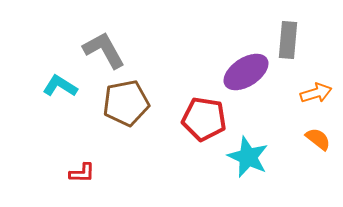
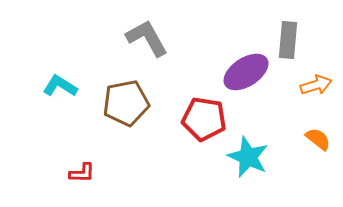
gray L-shape: moved 43 px right, 12 px up
orange arrow: moved 8 px up
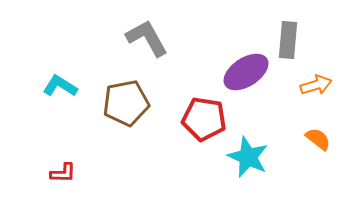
red L-shape: moved 19 px left
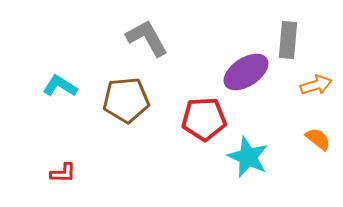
brown pentagon: moved 3 px up; rotated 6 degrees clockwise
red pentagon: rotated 12 degrees counterclockwise
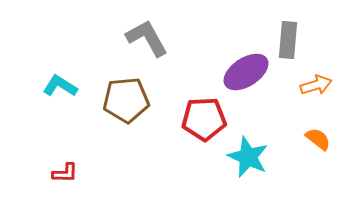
red L-shape: moved 2 px right
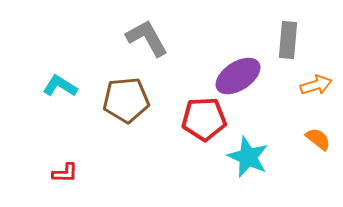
purple ellipse: moved 8 px left, 4 px down
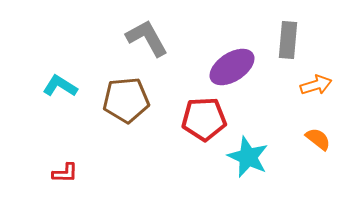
purple ellipse: moved 6 px left, 9 px up
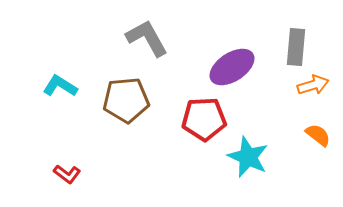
gray rectangle: moved 8 px right, 7 px down
orange arrow: moved 3 px left
orange semicircle: moved 4 px up
red L-shape: moved 2 px right, 1 px down; rotated 36 degrees clockwise
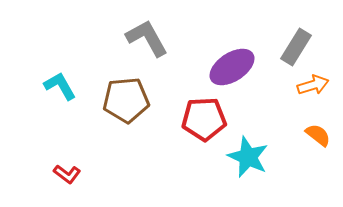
gray rectangle: rotated 27 degrees clockwise
cyan L-shape: rotated 28 degrees clockwise
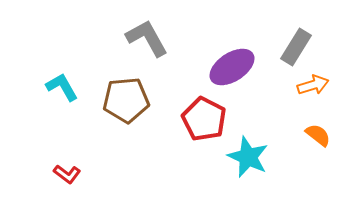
cyan L-shape: moved 2 px right, 1 px down
red pentagon: rotated 30 degrees clockwise
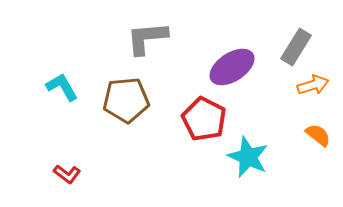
gray L-shape: rotated 66 degrees counterclockwise
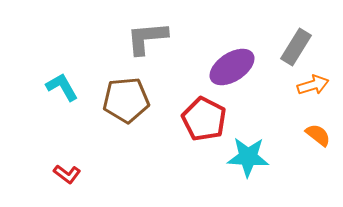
cyan star: rotated 21 degrees counterclockwise
